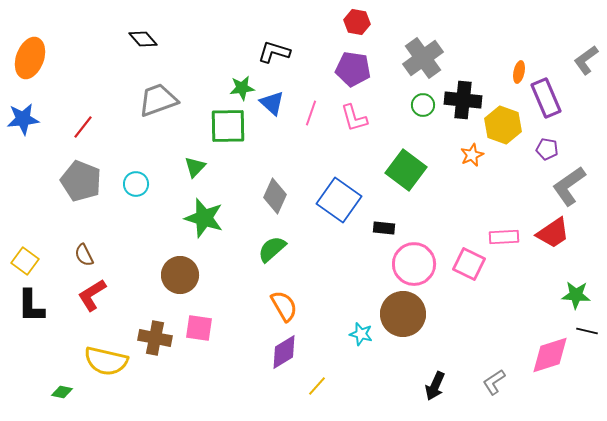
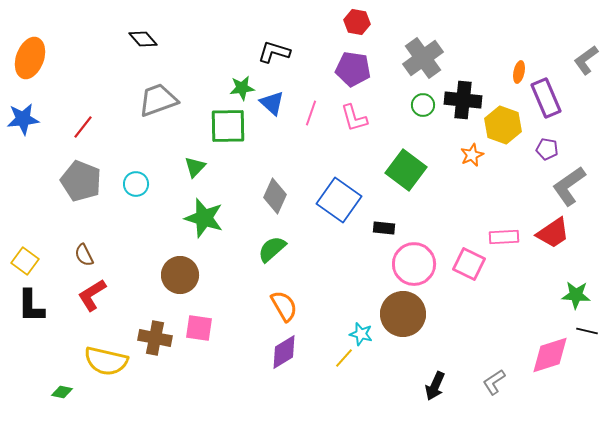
yellow line at (317, 386): moved 27 px right, 28 px up
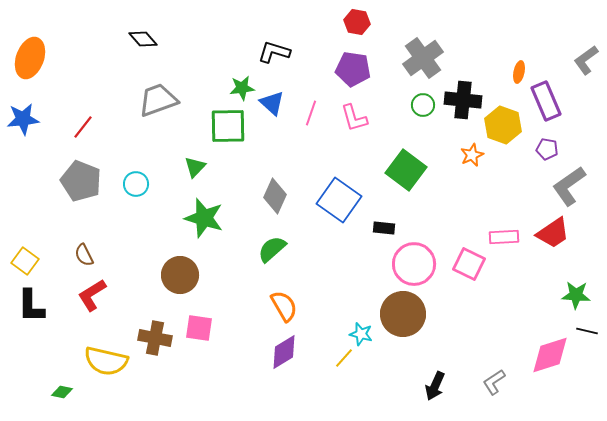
purple rectangle at (546, 98): moved 3 px down
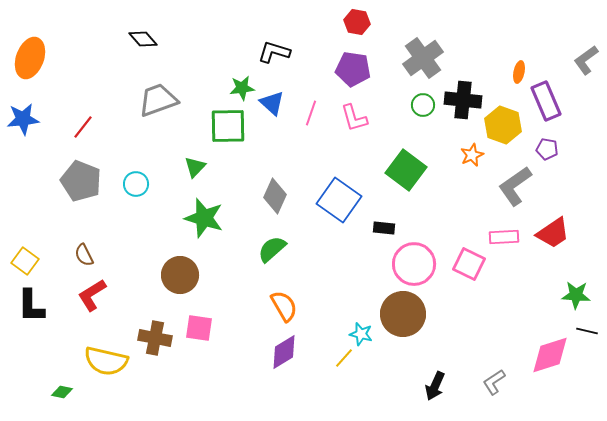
gray L-shape at (569, 186): moved 54 px left
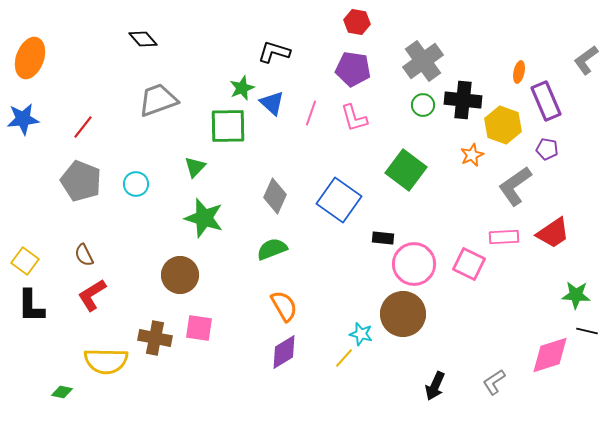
gray cross at (423, 58): moved 3 px down
green star at (242, 88): rotated 15 degrees counterclockwise
black rectangle at (384, 228): moved 1 px left, 10 px down
green semicircle at (272, 249): rotated 20 degrees clockwise
yellow semicircle at (106, 361): rotated 12 degrees counterclockwise
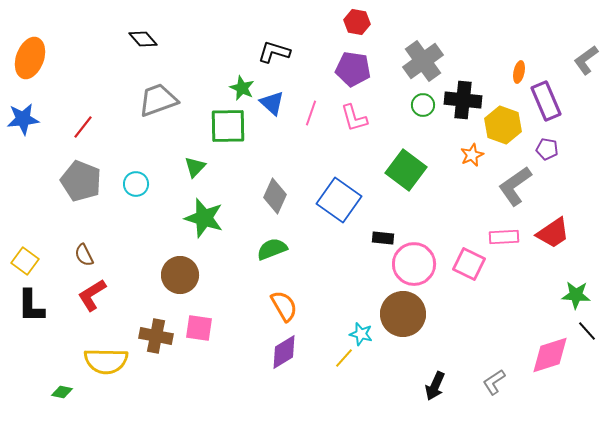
green star at (242, 88): rotated 25 degrees counterclockwise
black line at (587, 331): rotated 35 degrees clockwise
brown cross at (155, 338): moved 1 px right, 2 px up
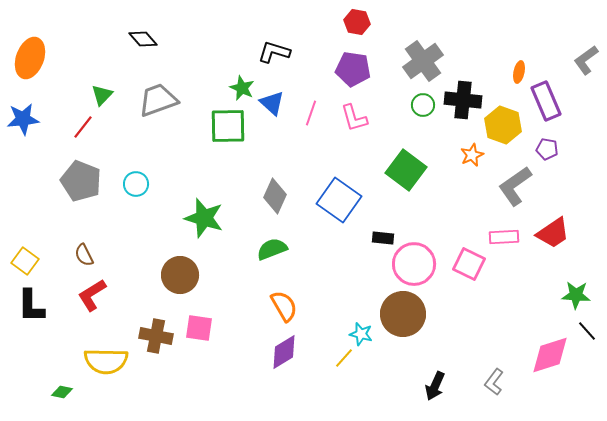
green triangle at (195, 167): moved 93 px left, 72 px up
gray L-shape at (494, 382): rotated 20 degrees counterclockwise
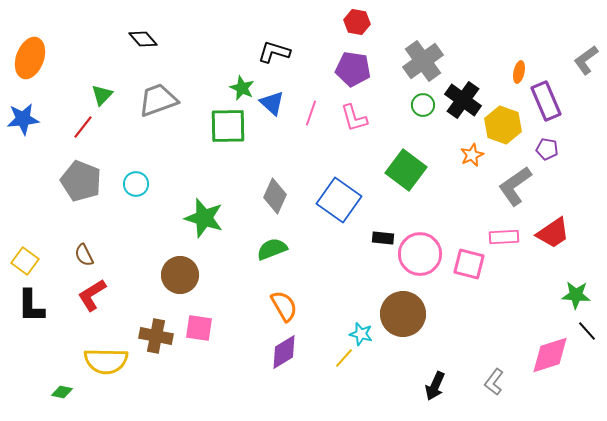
black cross at (463, 100): rotated 30 degrees clockwise
pink circle at (414, 264): moved 6 px right, 10 px up
pink square at (469, 264): rotated 12 degrees counterclockwise
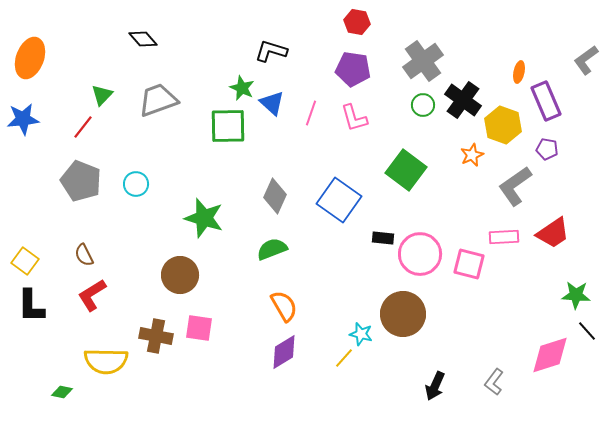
black L-shape at (274, 52): moved 3 px left, 1 px up
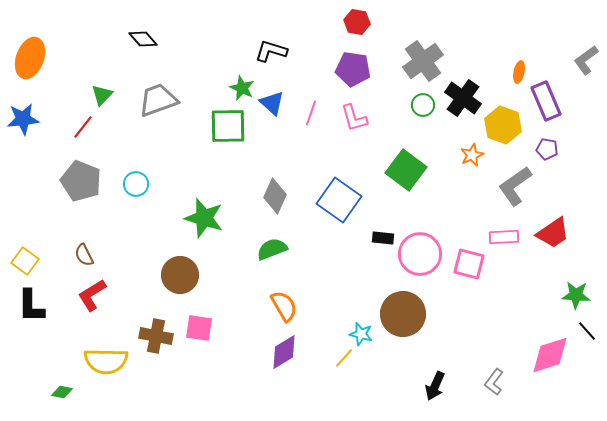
black cross at (463, 100): moved 2 px up
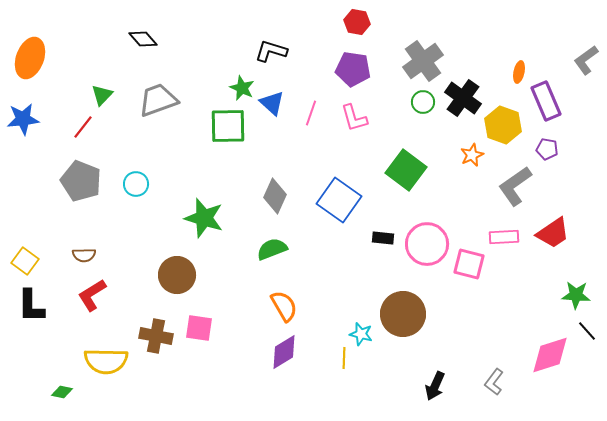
green circle at (423, 105): moved 3 px up
pink circle at (420, 254): moved 7 px right, 10 px up
brown semicircle at (84, 255): rotated 65 degrees counterclockwise
brown circle at (180, 275): moved 3 px left
yellow line at (344, 358): rotated 40 degrees counterclockwise
